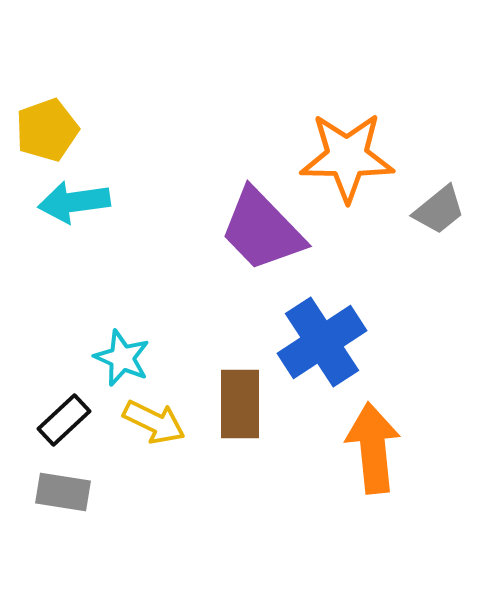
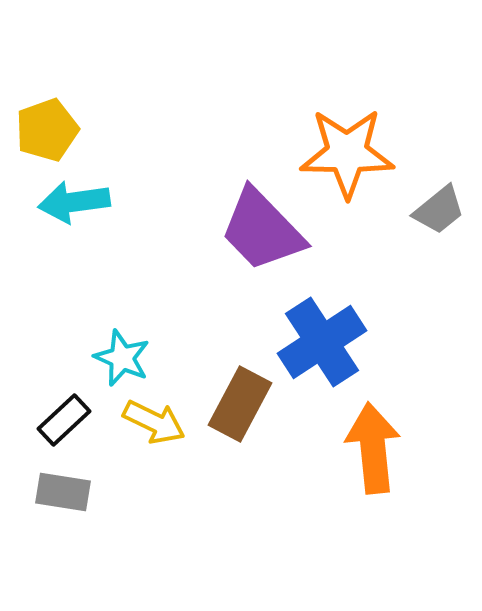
orange star: moved 4 px up
brown rectangle: rotated 28 degrees clockwise
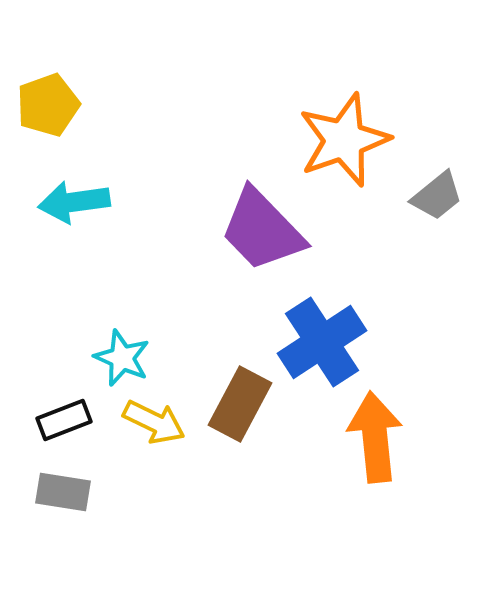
yellow pentagon: moved 1 px right, 25 px up
orange star: moved 3 px left, 13 px up; rotated 20 degrees counterclockwise
gray trapezoid: moved 2 px left, 14 px up
black rectangle: rotated 22 degrees clockwise
orange arrow: moved 2 px right, 11 px up
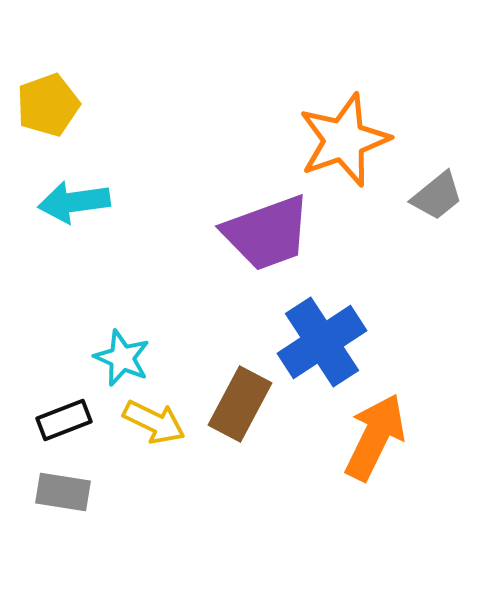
purple trapezoid: moved 5 px right, 3 px down; rotated 66 degrees counterclockwise
orange arrow: rotated 32 degrees clockwise
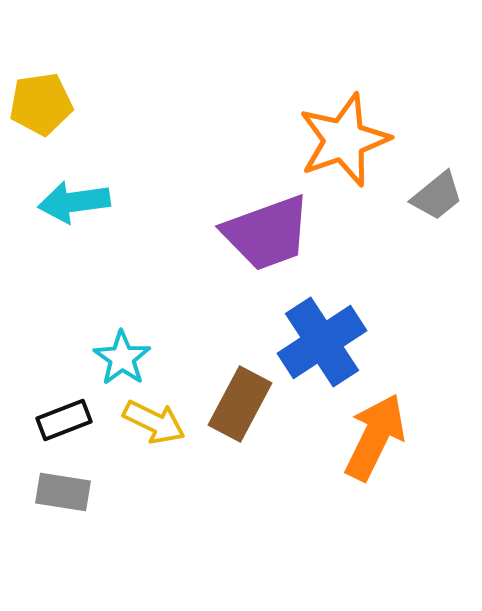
yellow pentagon: moved 7 px left, 1 px up; rotated 12 degrees clockwise
cyan star: rotated 12 degrees clockwise
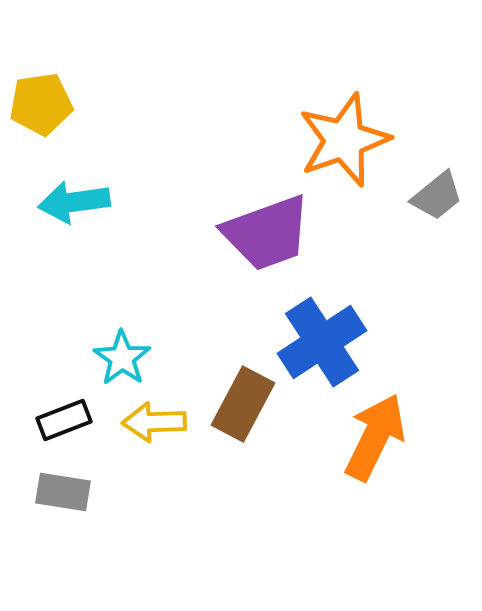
brown rectangle: moved 3 px right
yellow arrow: rotated 152 degrees clockwise
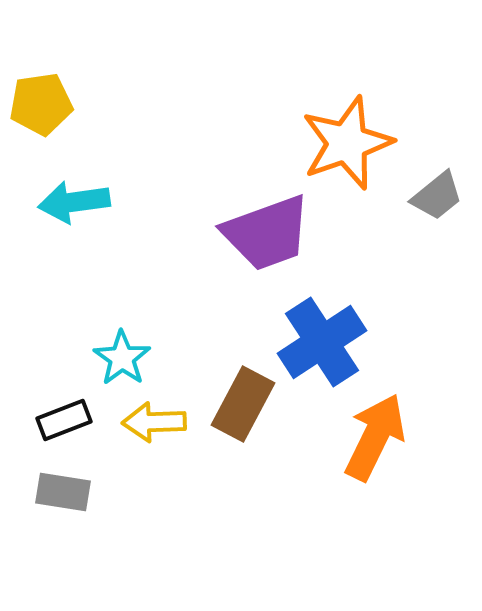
orange star: moved 3 px right, 3 px down
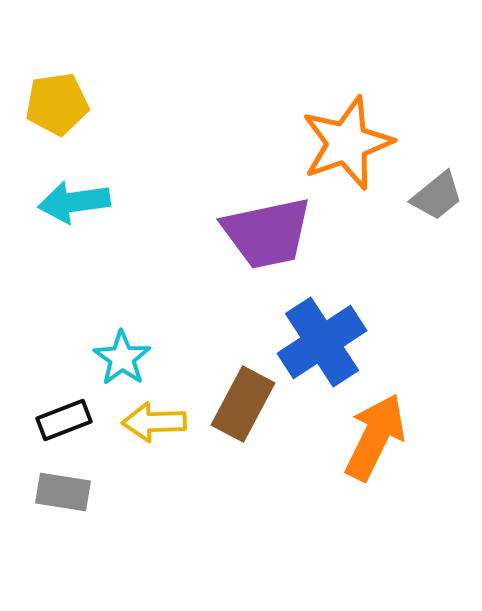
yellow pentagon: moved 16 px right
purple trapezoid: rotated 8 degrees clockwise
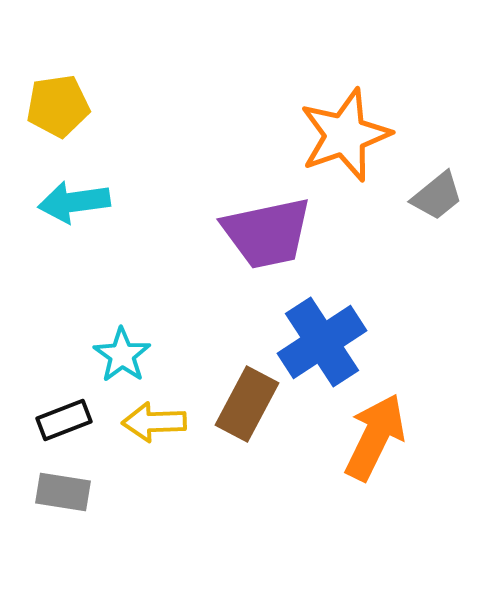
yellow pentagon: moved 1 px right, 2 px down
orange star: moved 2 px left, 8 px up
cyan star: moved 3 px up
brown rectangle: moved 4 px right
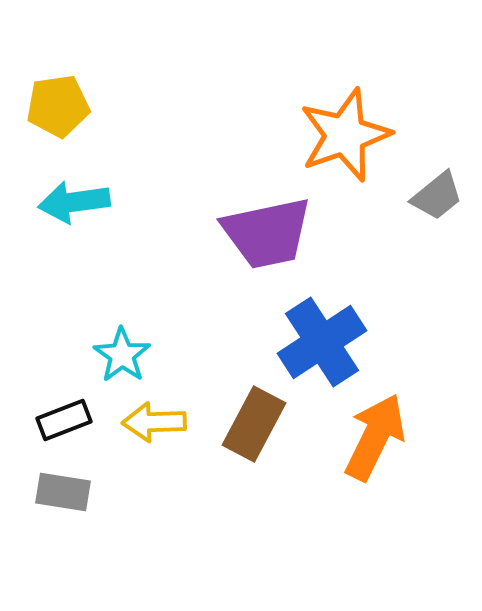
brown rectangle: moved 7 px right, 20 px down
